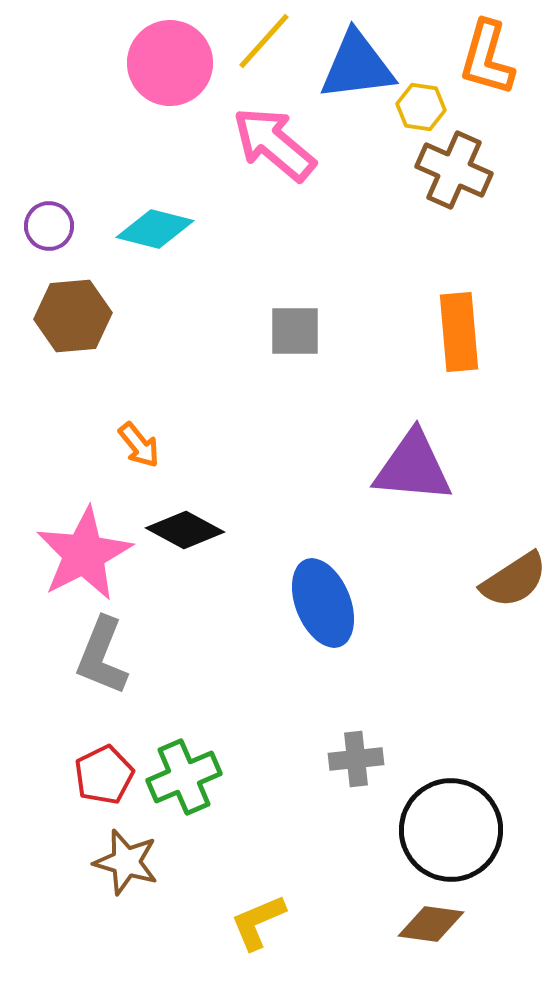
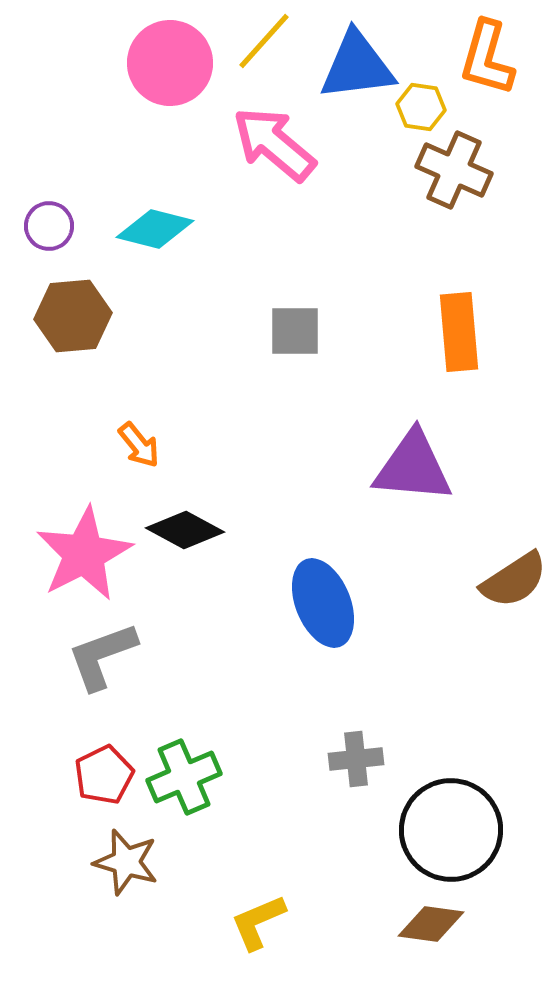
gray L-shape: rotated 48 degrees clockwise
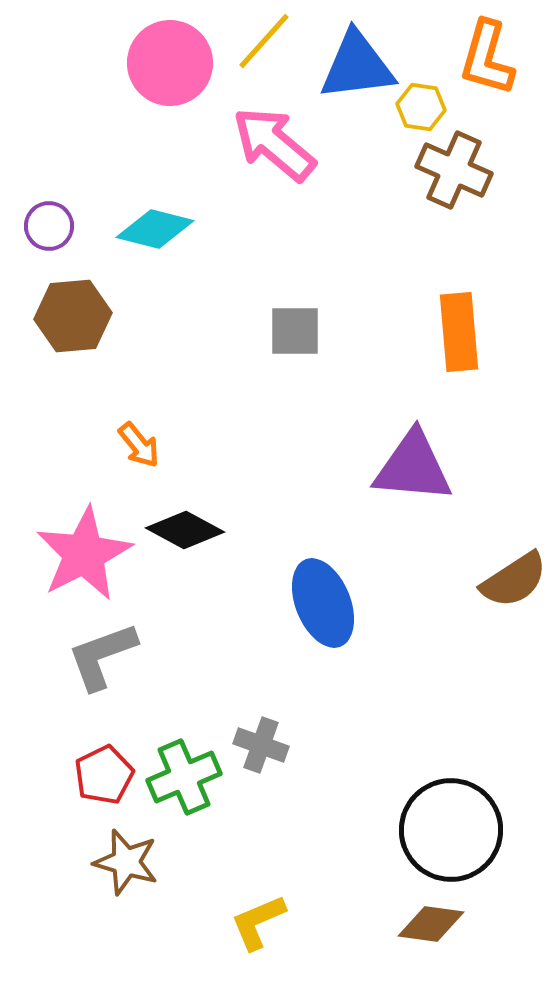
gray cross: moved 95 px left, 14 px up; rotated 26 degrees clockwise
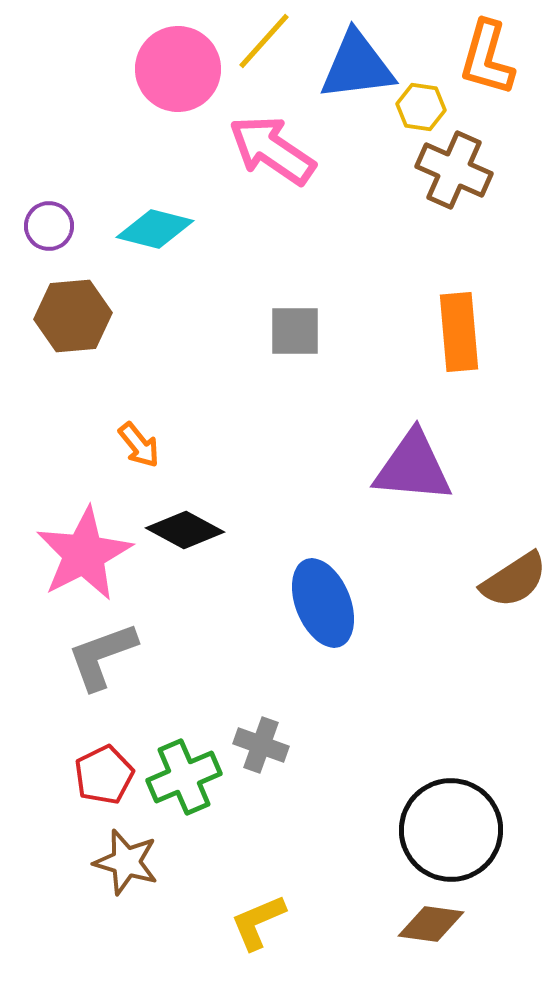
pink circle: moved 8 px right, 6 px down
pink arrow: moved 2 px left, 6 px down; rotated 6 degrees counterclockwise
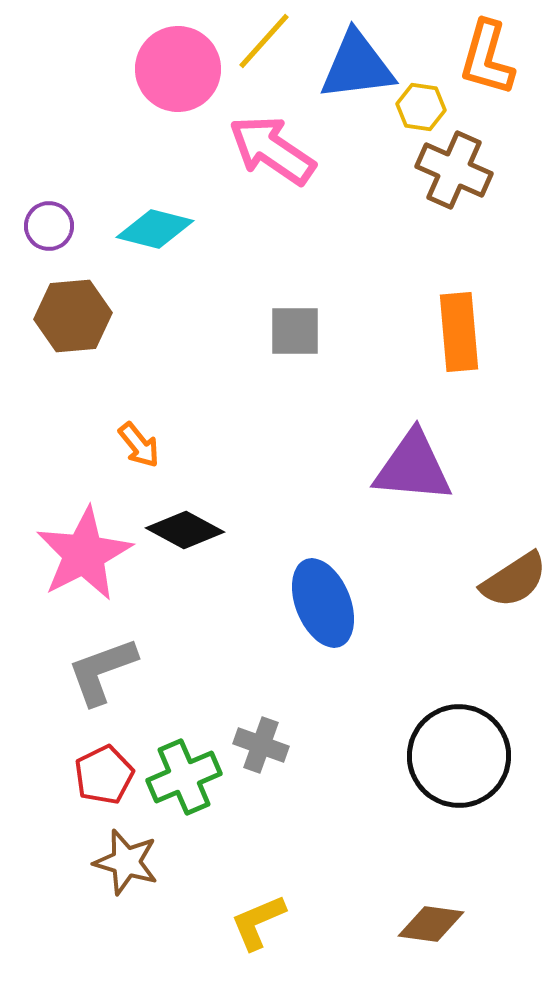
gray L-shape: moved 15 px down
black circle: moved 8 px right, 74 px up
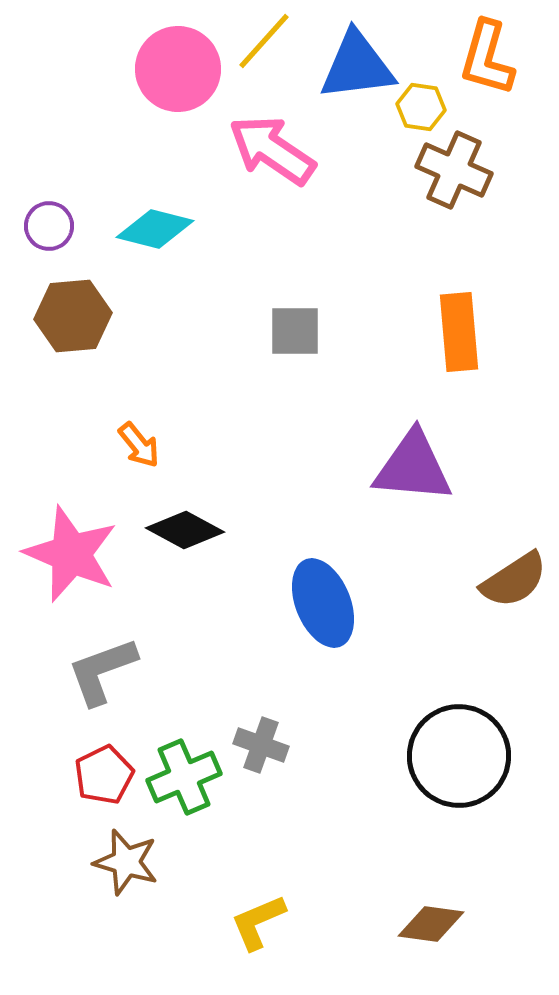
pink star: moved 13 px left; rotated 22 degrees counterclockwise
